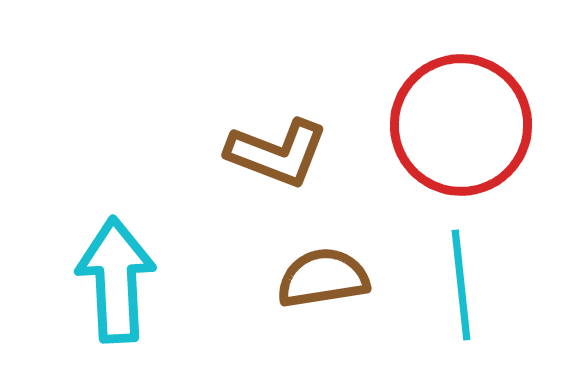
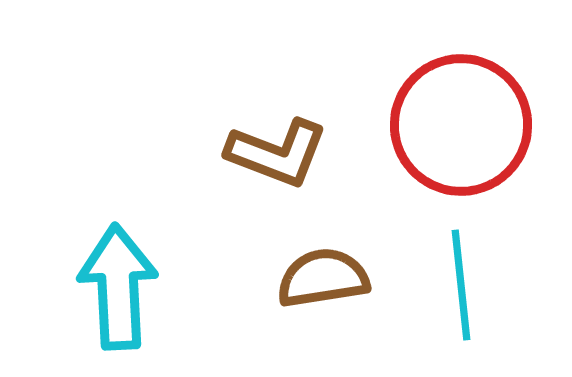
cyan arrow: moved 2 px right, 7 px down
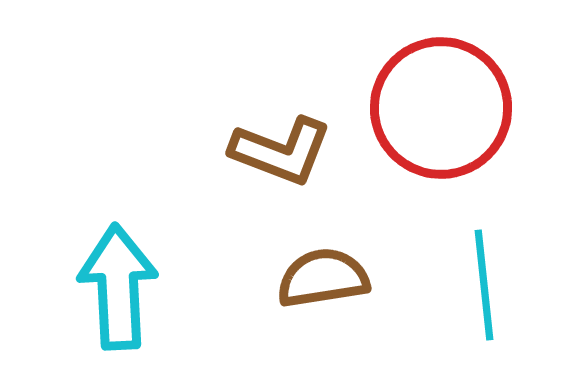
red circle: moved 20 px left, 17 px up
brown L-shape: moved 4 px right, 2 px up
cyan line: moved 23 px right
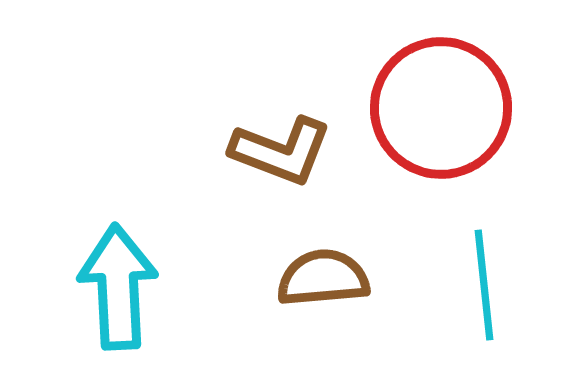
brown semicircle: rotated 4 degrees clockwise
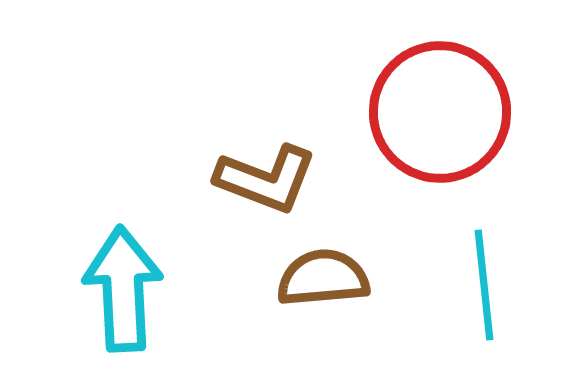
red circle: moved 1 px left, 4 px down
brown L-shape: moved 15 px left, 28 px down
cyan arrow: moved 5 px right, 2 px down
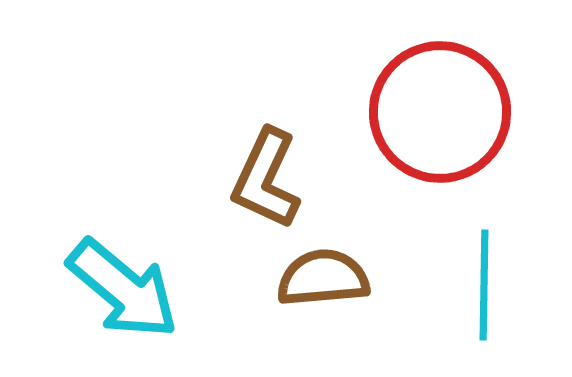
brown L-shape: rotated 94 degrees clockwise
cyan line: rotated 7 degrees clockwise
cyan arrow: rotated 133 degrees clockwise
